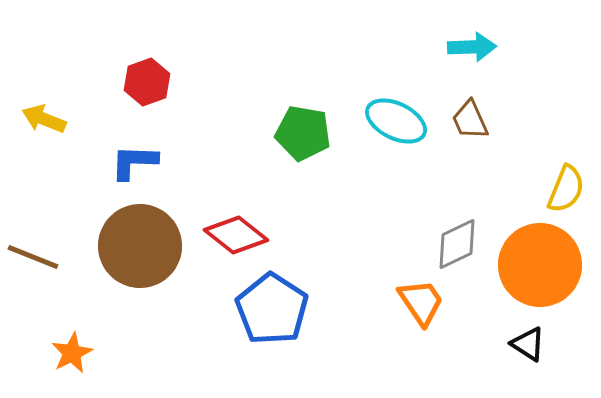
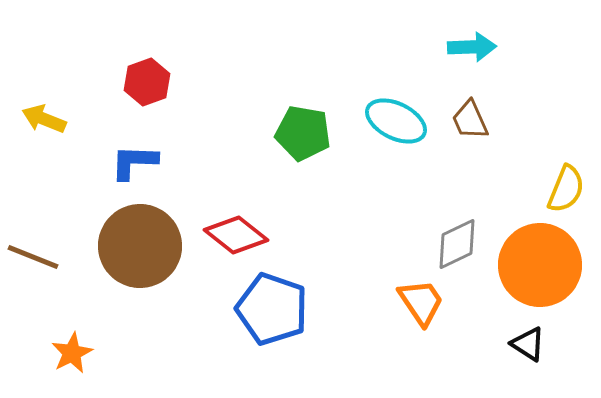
blue pentagon: rotated 14 degrees counterclockwise
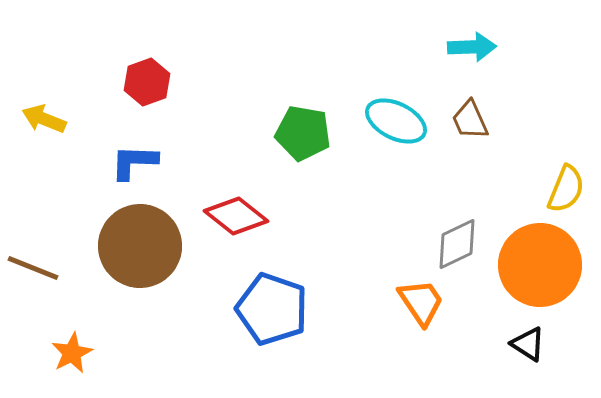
red diamond: moved 19 px up
brown line: moved 11 px down
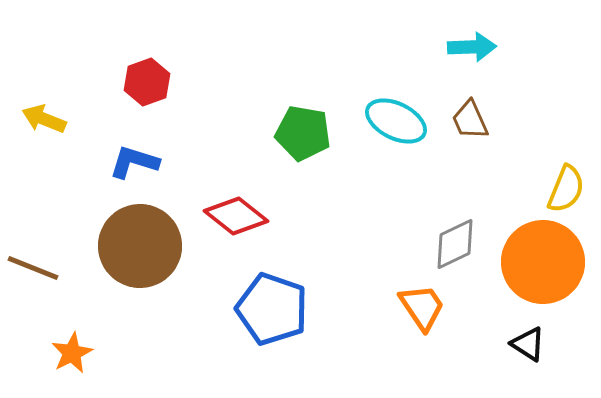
blue L-shape: rotated 15 degrees clockwise
gray diamond: moved 2 px left
orange circle: moved 3 px right, 3 px up
orange trapezoid: moved 1 px right, 5 px down
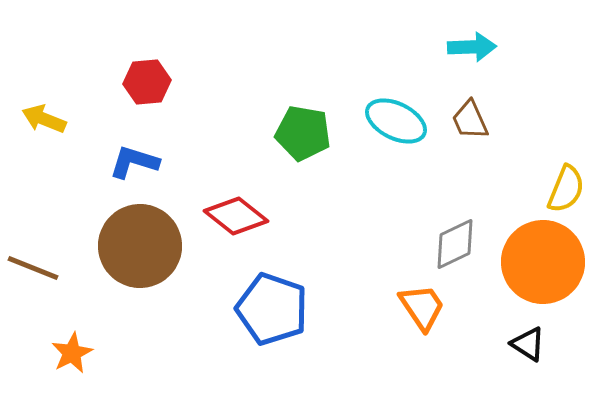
red hexagon: rotated 15 degrees clockwise
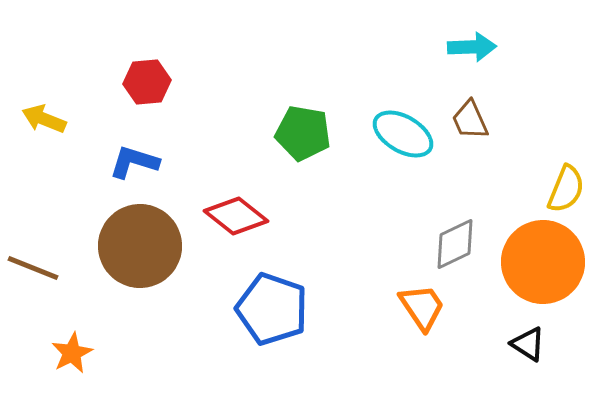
cyan ellipse: moved 7 px right, 13 px down; rotated 4 degrees clockwise
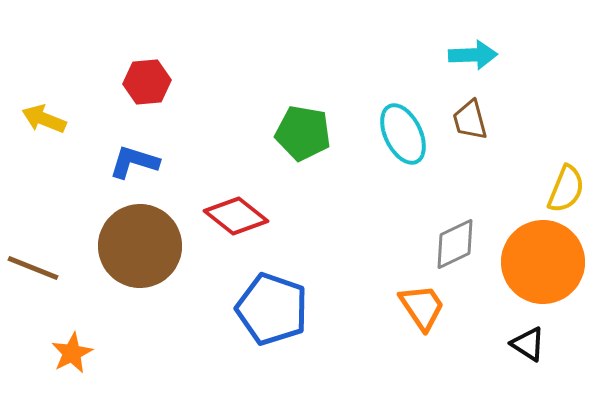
cyan arrow: moved 1 px right, 8 px down
brown trapezoid: rotated 9 degrees clockwise
cyan ellipse: rotated 34 degrees clockwise
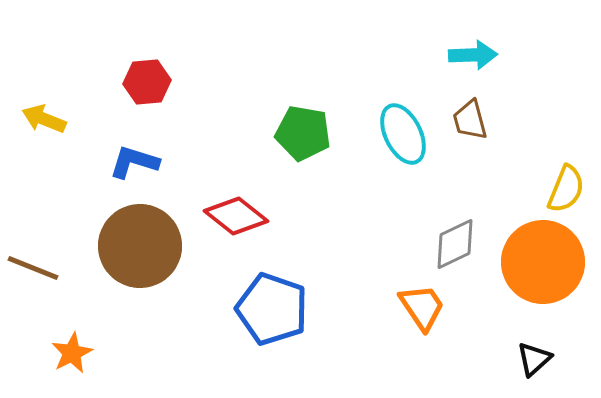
black triangle: moved 6 px right, 15 px down; rotated 45 degrees clockwise
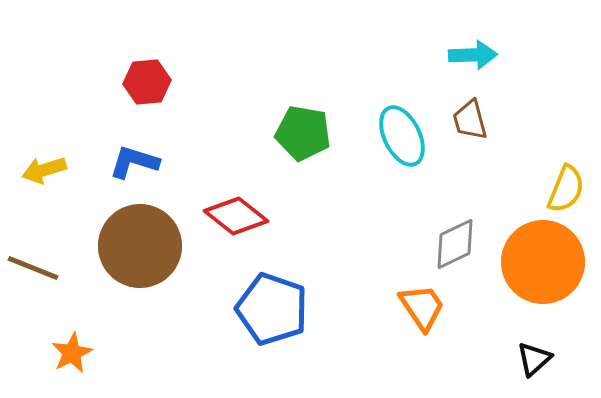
yellow arrow: moved 51 px down; rotated 39 degrees counterclockwise
cyan ellipse: moved 1 px left, 2 px down
